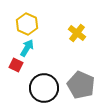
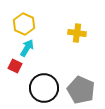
yellow hexagon: moved 3 px left
yellow cross: rotated 30 degrees counterclockwise
red square: moved 1 px left, 1 px down
gray pentagon: moved 5 px down
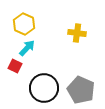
cyan arrow: rotated 12 degrees clockwise
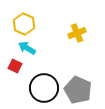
yellow cross: rotated 30 degrees counterclockwise
cyan arrow: rotated 102 degrees counterclockwise
gray pentagon: moved 3 px left
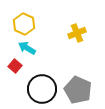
red square: rotated 16 degrees clockwise
black circle: moved 2 px left, 1 px down
